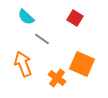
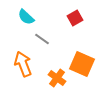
red square: rotated 28 degrees clockwise
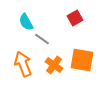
cyan semicircle: moved 5 px down; rotated 18 degrees clockwise
orange square: moved 4 px up; rotated 15 degrees counterclockwise
orange cross: moved 3 px left, 13 px up
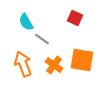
red square: rotated 35 degrees counterclockwise
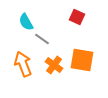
red square: moved 2 px right, 1 px up
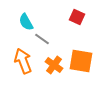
orange square: moved 1 px left, 1 px down
orange arrow: moved 3 px up
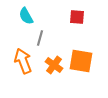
red square: rotated 21 degrees counterclockwise
cyan semicircle: moved 6 px up
gray line: moved 2 px left, 1 px up; rotated 70 degrees clockwise
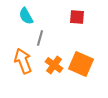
orange square: moved 3 px down; rotated 15 degrees clockwise
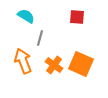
cyan semicircle: rotated 150 degrees clockwise
